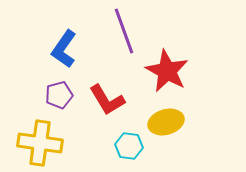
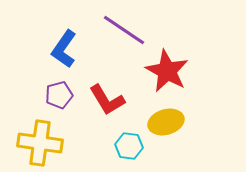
purple line: moved 1 px up; rotated 36 degrees counterclockwise
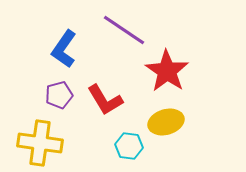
red star: rotated 6 degrees clockwise
red L-shape: moved 2 px left
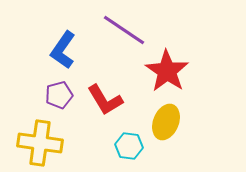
blue L-shape: moved 1 px left, 1 px down
yellow ellipse: rotated 52 degrees counterclockwise
